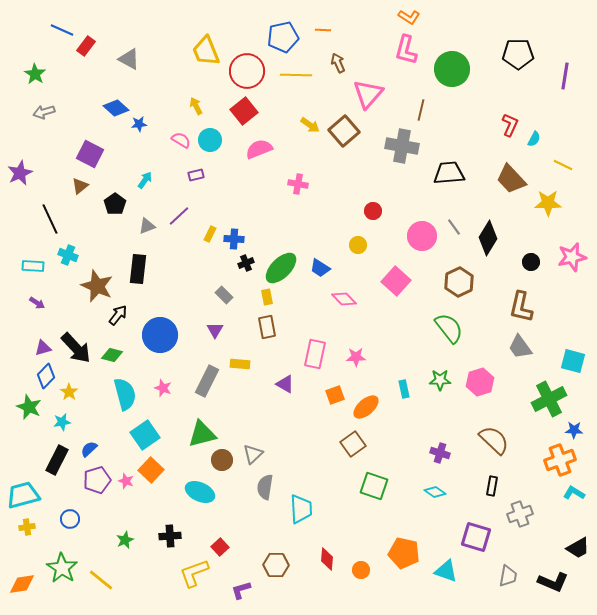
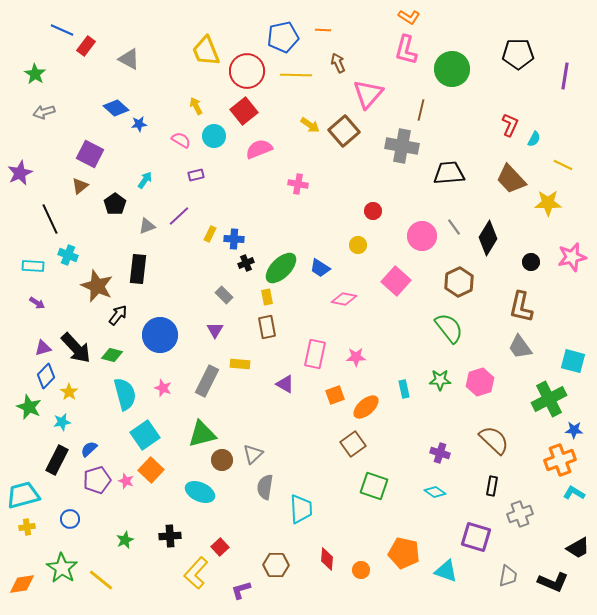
cyan circle at (210, 140): moved 4 px right, 4 px up
pink diamond at (344, 299): rotated 35 degrees counterclockwise
yellow L-shape at (194, 573): moved 2 px right; rotated 28 degrees counterclockwise
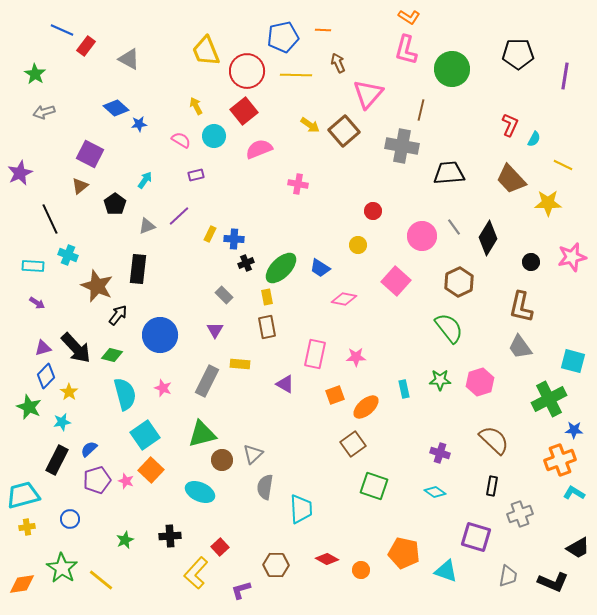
red diamond at (327, 559): rotated 65 degrees counterclockwise
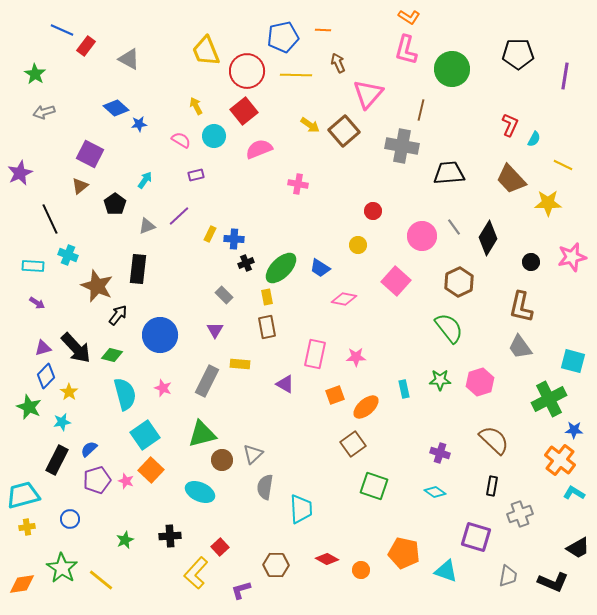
orange cross at (560, 460): rotated 32 degrees counterclockwise
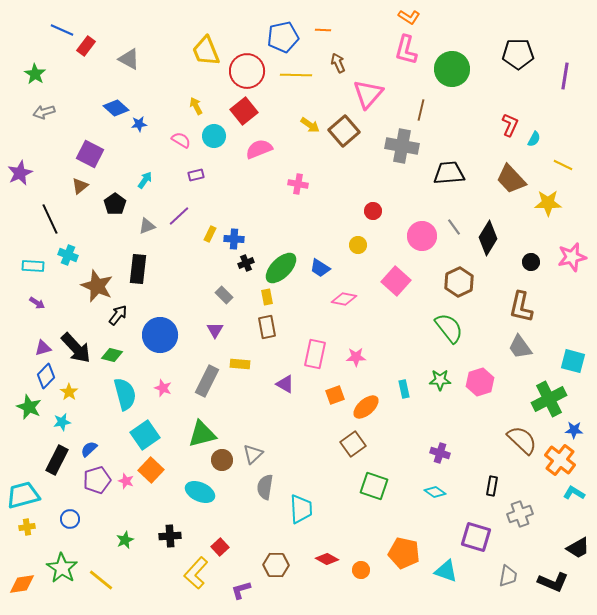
brown semicircle at (494, 440): moved 28 px right
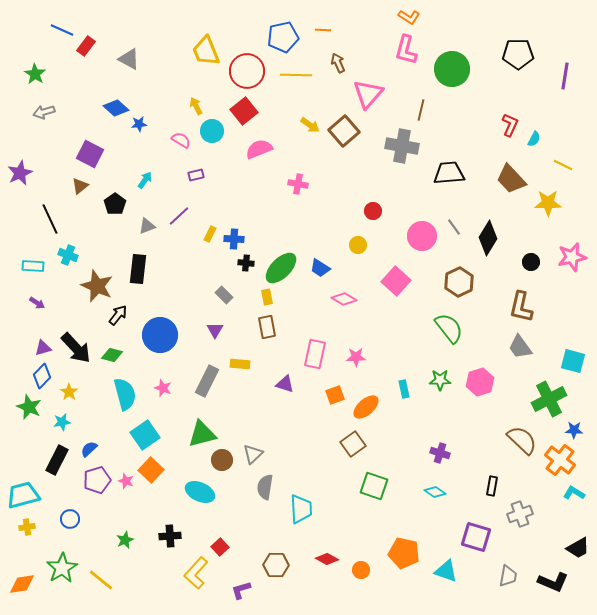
cyan circle at (214, 136): moved 2 px left, 5 px up
black cross at (246, 263): rotated 28 degrees clockwise
pink diamond at (344, 299): rotated 20 degrees clockwise
blue diamond at (46, 376): moved 4 px left
purple triangle at (285, 384): rotated 12 degrees counterclockwise
green star at (62, 568): rotated 8 degrees clockwise
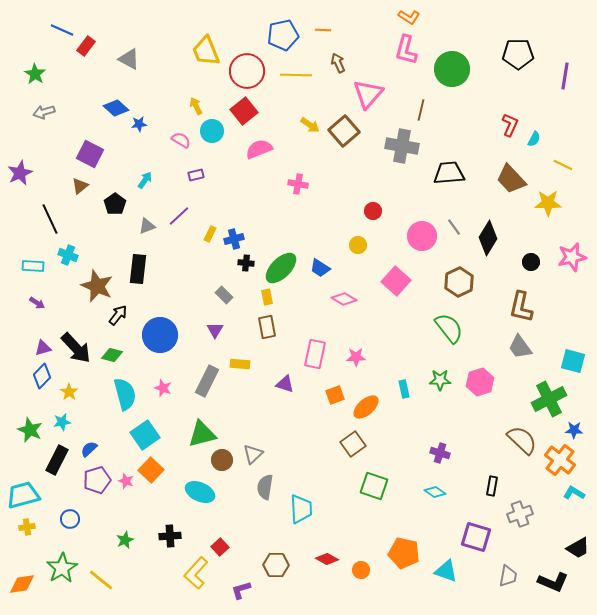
blue pentagon at (283, 37): moved 2 px up
blue cross at (234, 239): rotated 18 degrees counterclockwise
green star at (29, 407): moved 1 px right, 23 px down
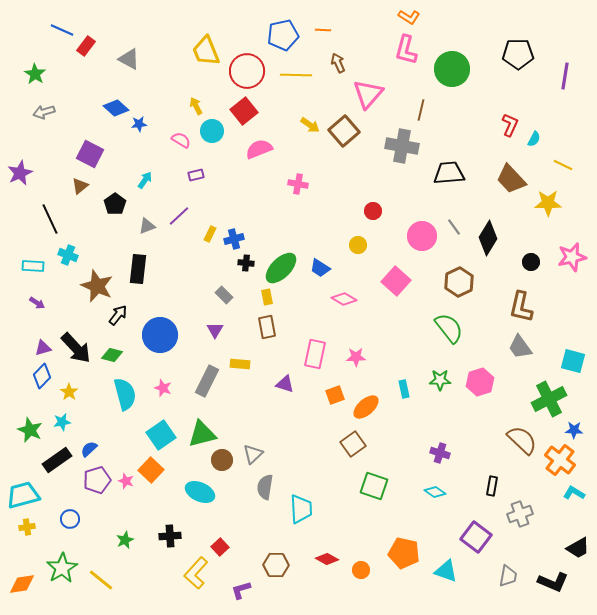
cyan square at (145, 435): moved 16 px right
black rectangle at (57, 460): rotated 28 degrees clockwise
purple square at (476, 537): rotated 20 degrees clockwise
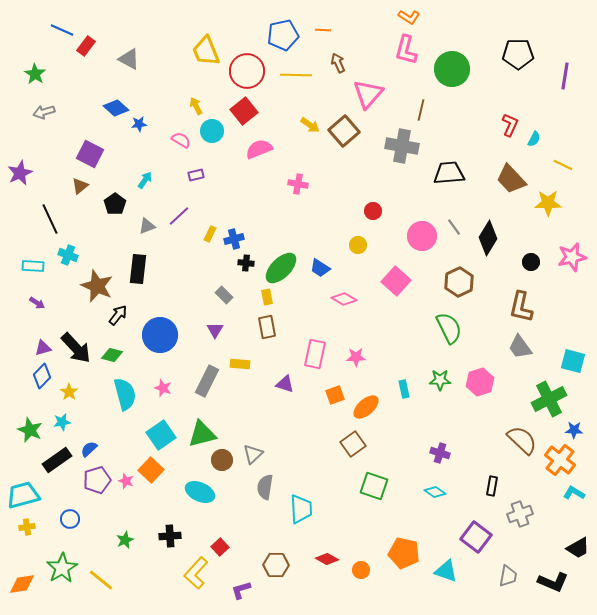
green semicircle at (449, 328): rotated 12 degrees clockwise
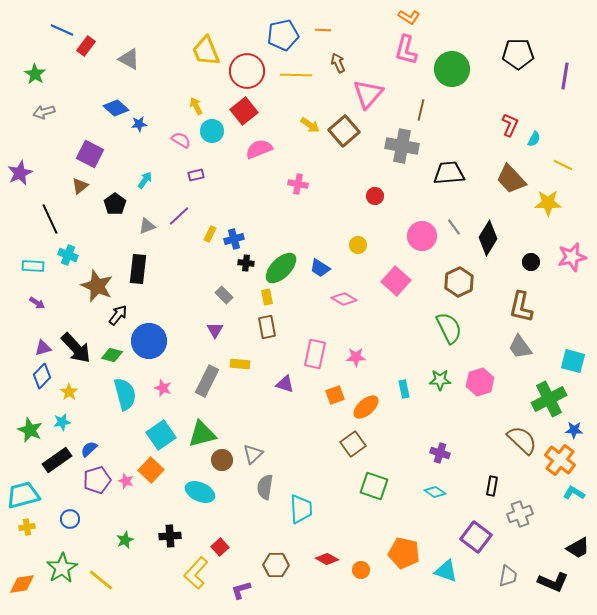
red circle at (373, 211): moved 2 px right, 15 px up
blue circle at (160, 335): moved 11 px left, 6 px down
